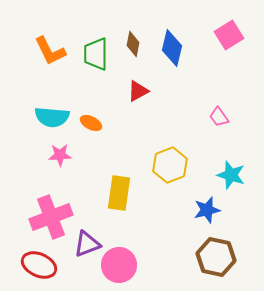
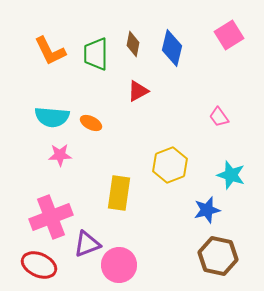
brown hexagon: moved 2 px right, 1 px up
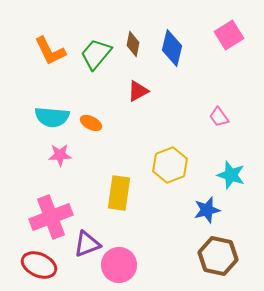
green trapezoid: rotated 40 degrees clockwise
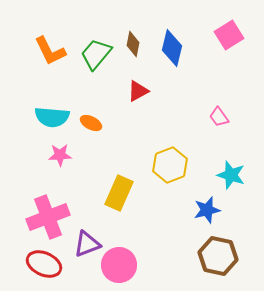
yellow rectangle: rotated 16 degrees clockwise
pink cross: moved 3 px left
red ellipse: moved 5 px right, 1 px up
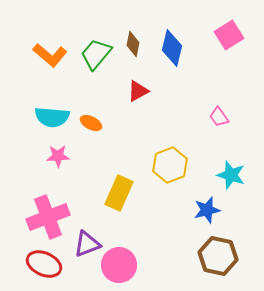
orange L-shape: moved 4 px down; rotated 24 degrees counterclockwise
pink star: moved 2 px left, 1 px down
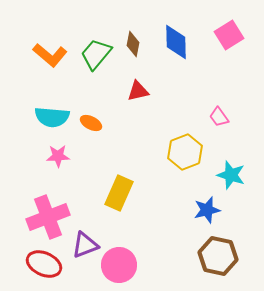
blue diamond: moved 4 px right, 6 px up; rotated 15 degrees counterclockwise
red triangle: rotated 15 degrees clockwise
yellow hexagon: moved 15 px right, 13 px up
purple triangle: moved 2 px left, 1 px down
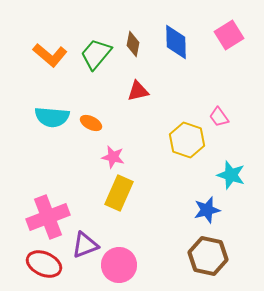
yellow hexagon: moved 2 px right, 12 px up; rotated 20 degrees counterclockwise
pink star: moved 55 px right, 1 px down; rotated 15 degrees clockwise
brown hexagon: moved 10 px left
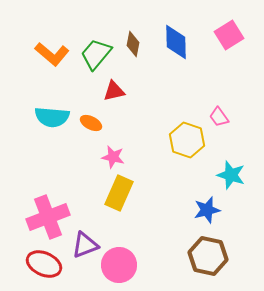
orange L-shape: moved 2 px right, 1 px up
red triangle: moved 24 px left
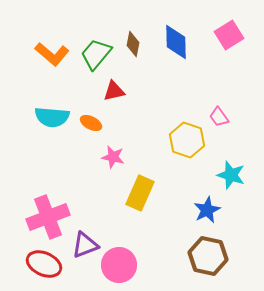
yellow rectangle: moved 21 px right
blue star: rotated 12 degrees counterclockwise
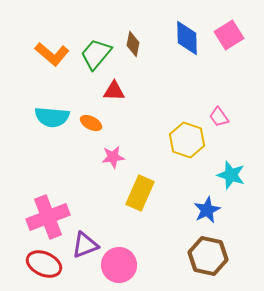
blue diamond: moved 11 px right, 4 px up
red triangle: rotated 15 degrees clockwise
pink star: rotated 20 degrees counterclockwise
